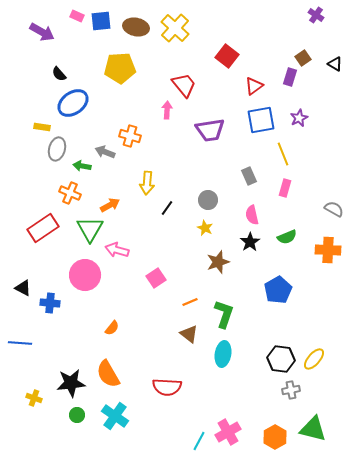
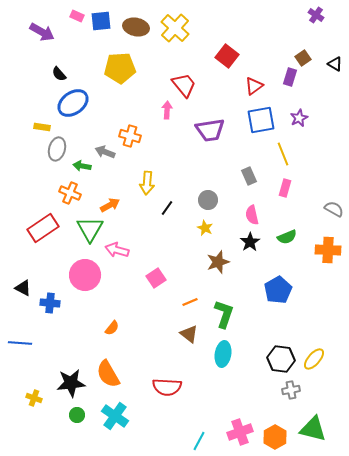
pink cross at (228, 432): moved 12 px right; rotated 10 degrees clockwise
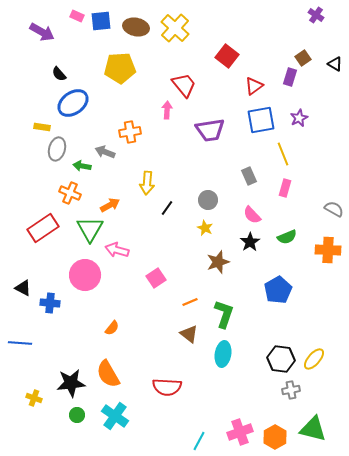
orange cross at (130, 136): moved 4 px up; rotated 25 degrees counterclockwise
pink semicircle at (252, 215): rotated 30 degrees counterclockwise
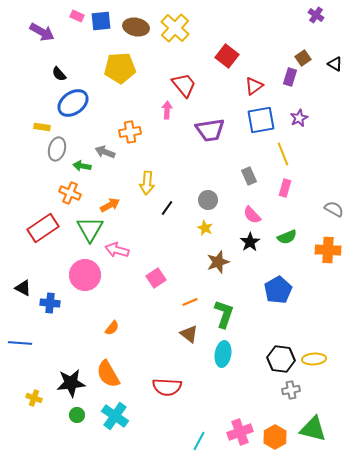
yellow ellipse at (314, 359): rotated 45 degrees clockwise
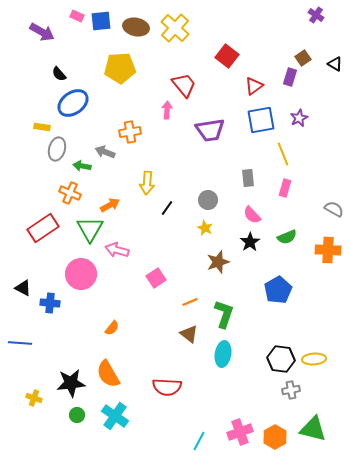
gray rectangle at (249, 176): moved 1 px left, 2 px down; rotated 18 degrees clockwise
pink circle at (85, 275): moved 4 px left, 1 px up
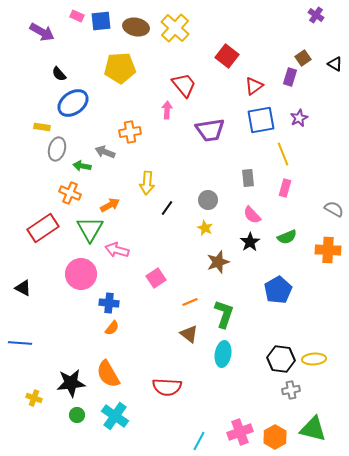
blue cross at (50, 303): moved 59 px right
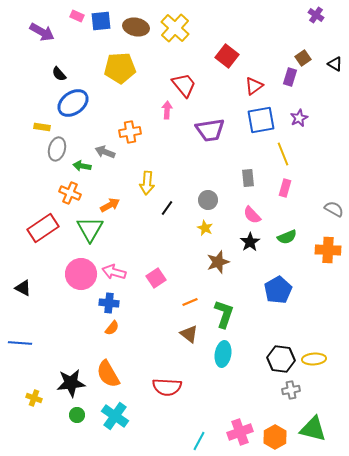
pink arrow at (117, 250): moved 3 px left, 22 px down
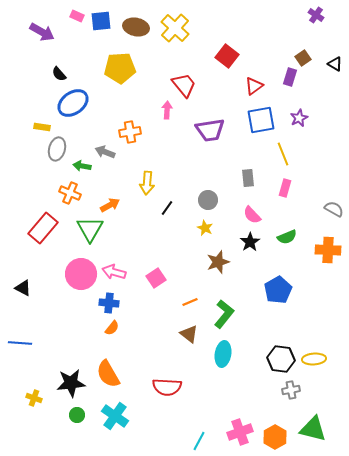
red rectangle at (43, 228): rotated 16 degrees counterclockwise
green L-shape at (224, 314): rotated 20 degrees clockwise
